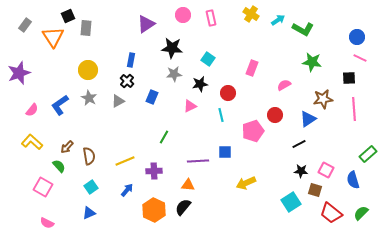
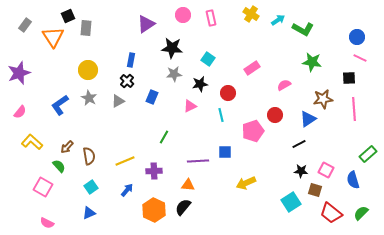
pink rectangle at (252, 68): rotated 35 degrees clockwise
pink semicircle at (32, 110): moved 12 px left, 2 px down
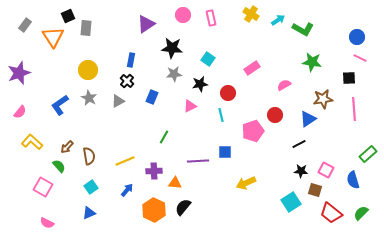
orange triangle at (188, 185): moved 13 px left, 2 px up
